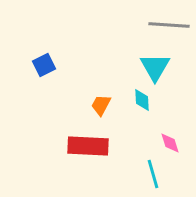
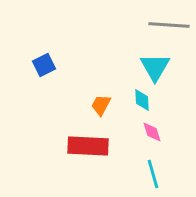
pink diamond: moved 18 px left, 11 px up
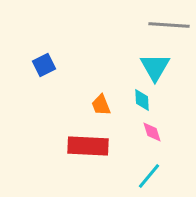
orange trapezoid: rotated 50 degrees counterclockwise
cyan line: moved 4 px left, 2 px down; rotated 56 degrees clockwise
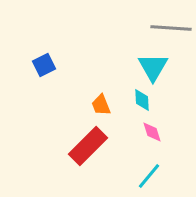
gray line: moved 2 px right, 3 px down
cyan triangle: moved 2 px left
red rectangle: rotated 48 degrees counterclockwise
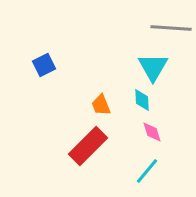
cyan line: moved 2 px left, 5 px up
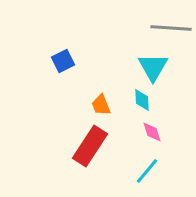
blue square: moved 19 px right, 4 px up
red rectangle: moved 2 px right; rotated 12 degrees counterclockwise
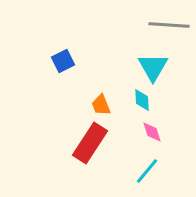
gray line: moved 2 px left, 3 px up
red rectangle: moved 3 px up
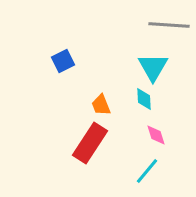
cyan diamond: moved 2 px right, 1 px up
pink diamond: moved 4 px right, 3 px down
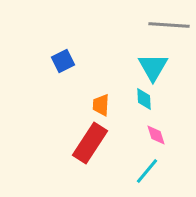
orange trapezoid: rotated 25 degrees clockwise
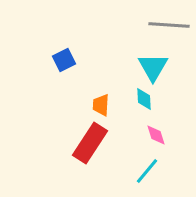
blue square: moved 1 px right, 1 px up
